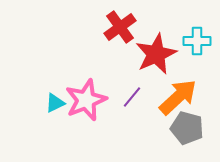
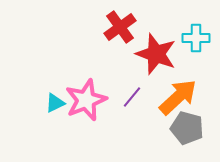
cyan cross: moved 1 px left, 3 px up
red star: rotated 27 degrees counterclockwise
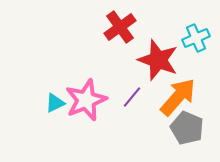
cyan cross: rotated 24 degrees counterclockwise
red star: moved 2 px right, 6 px down
orange arrow: rotated 6 degrees counterclockwise
gray pentagon: rotated 8 degrees clockwise
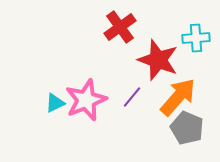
cyan cross: rotated 20 degrees clockwise
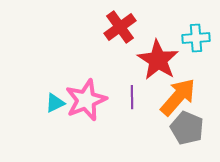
red star: rotated 12 degrees clockwise
purple line: rotated 40 degrees counterclockwise
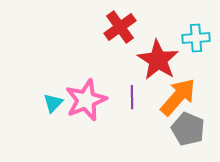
cyan triangle: moved 2 px left; rotated 20 degrees counterclockwise
gray pentagon: moved 1 px right, 1 px down
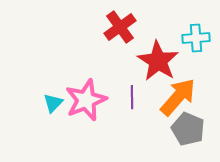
red star: moved 1 px down
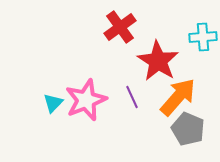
cyan cross: moved 7 px right, 1 px up
purple line: rotated 25 degrees counterclockwise
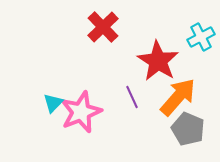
red cross: moved 17 px left; rotated 8 degrees counterclockwise
cyan cross: moved 2 px left; rotated 24 degrees counterclockwise
pink star: moved 5 px left, 12 px down
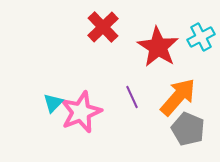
red star: moved 14 px up
